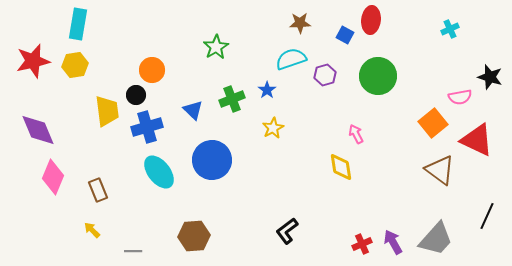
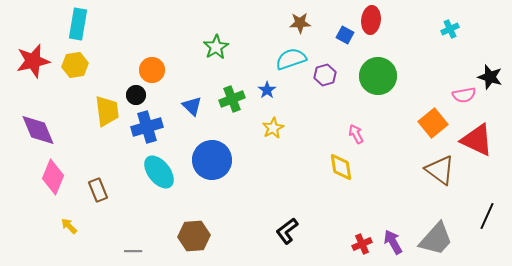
pink semicircle: moved 4 px right, 2 px up
blue triangle: moved 1 px left, 4 px up
yellow arrow: moved 23 px left, 4 px up
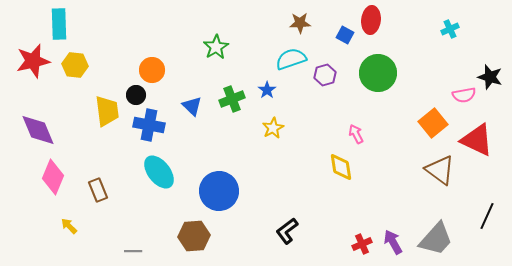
cyan rectangle: moved 19 px left; rotated 12 degrees counterclockwise
yellow hexagon: rotated 15 degrees clockwise
green circle: moved 3 px up
blue cross: moved 2 px right, 2 px up; rotated 28 degrees clockwise
blue circle: moved 7 px right, 31 px down
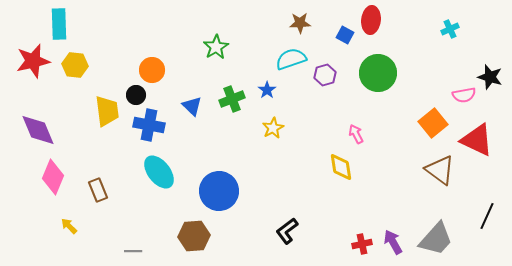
red cross: rotated 12 degrees clockwise
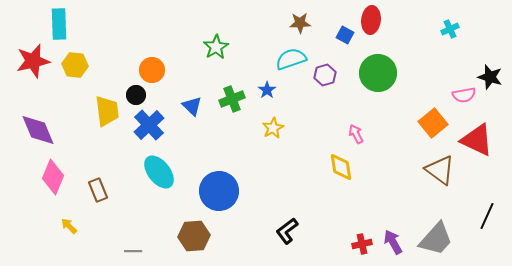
blue cross: rotated 36 degrees clockwise
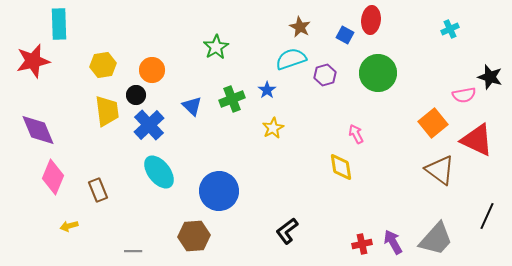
brown star: moved 4 px down; rotated 30 degrees clockwise
yellow hexagon: moved 28 px right; rotated 15 degrees counterclockwise
yellow arrow: rotated 60 degrees counterclockwise
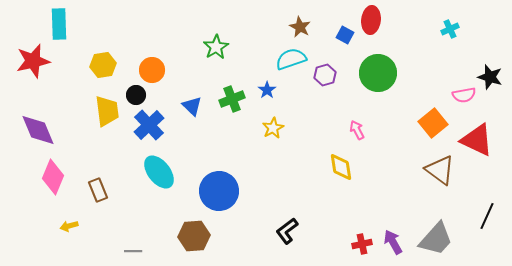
pink arrow: moved 1 px right, 4 px up
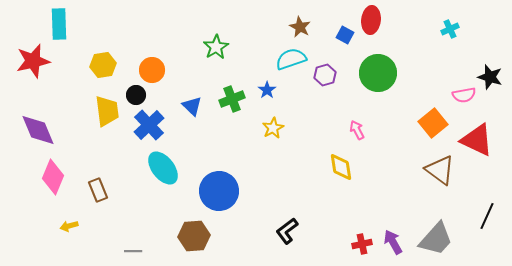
cyan ellipse: moved 4 px right, 4 px up
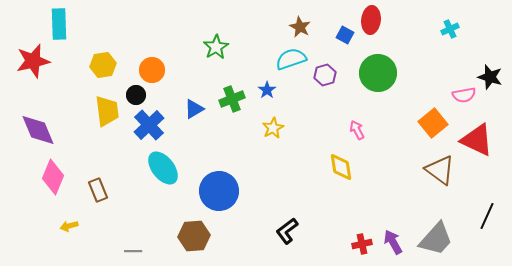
blue triangle: moved 2 px right, 3 px down; rotated 45 degrees clockwise
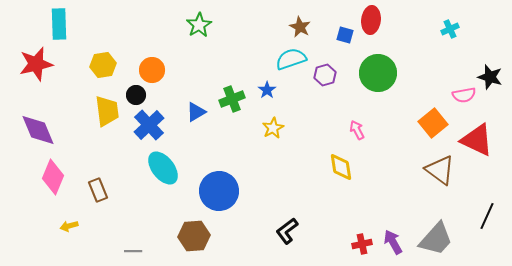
blue square: rotated 12 degrees counterclockwise
green star: moved 17 px left, 22 px up
red star: moved 3 px right, 3 px down
blue triangle: moved 2 px right, 3 px down
